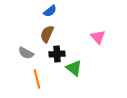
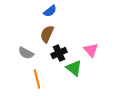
pink triangle: moved 7 px left, 13 px down
black cross: moved 2 px right, 1 px up; rotated 21 degrees counterclockwise
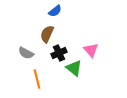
blue semicircle: moved 5 px right
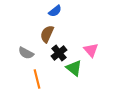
black cross: rotated 14 degrees counterclockwise
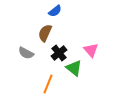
brown semicircle: moved 2 px left, 1 px up
orange line: moved 11 px right, 5 px down; rotated 36 degrees clockwise
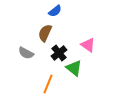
pink triangle: moved 3 px left, 5 px up; rotated 14 degrees counterclockwise
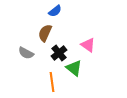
orange line: moved 4 px right, 2 px up; rotated 30 degrees counterclockwise
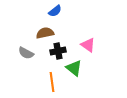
brown semicircle: rotated 54 degrees clockwise
black cross: moved 1 px left, 2 px up; rotated 28 degrees clockwise
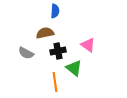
blue semicircle: rotated 48 degrees counterclockwise
orange line: moved 3 px right
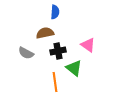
blue semicircle: moved 1 px down
